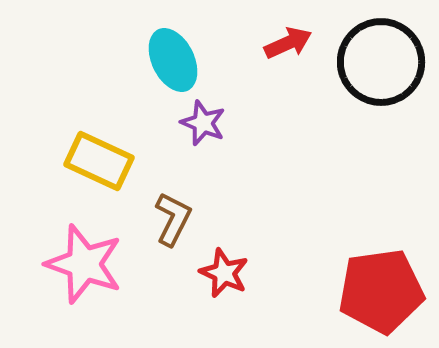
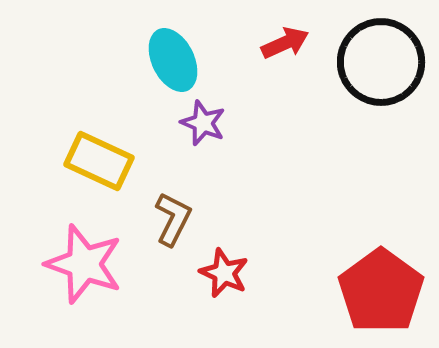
red arrow: moved 3 px left
red pentagon: rotated 28 degrees counterclockwise
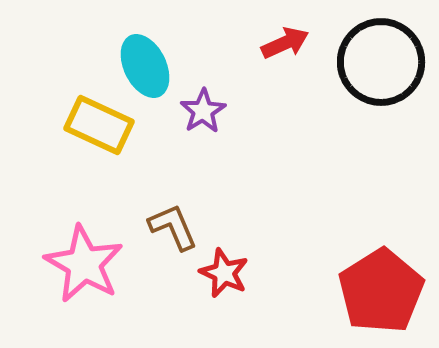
cyan ellipse: moved 28 px left, 6 px down
purple star: moved 12 px up; rotated 18 degrees clockwise
yellow rectangle: moved 36 px up
brown L-shape: moved 8 px down; rotated 50 degrees counterclockwise
pink star: rotated 10 degrees clockwise
red pentagon: rotated 4 degrees clockwise
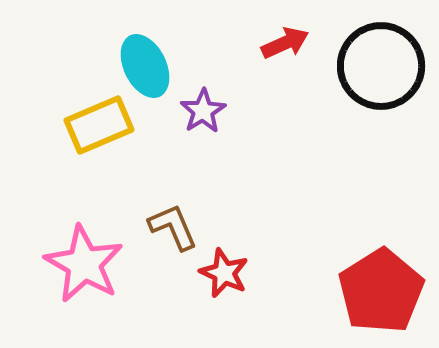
black circle: moved 4 px down
yellow rectangle: rotated 48 degrees counterclockwise
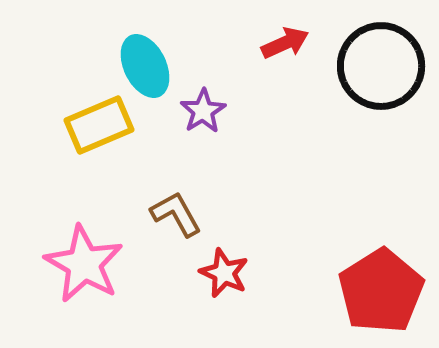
brown L-shape: moved 3 px right, 13 px up; rotated 6 degrees counterclockwise
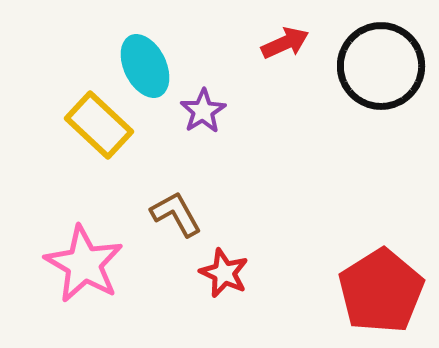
yellow rectangle: rotated 66 degrees clockwise
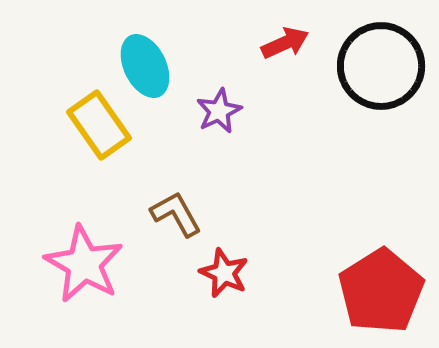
purple star: moved 16 px right; rotated 6 degrees clockwise
yellow rectangle: rotated 12 degrees clockwise
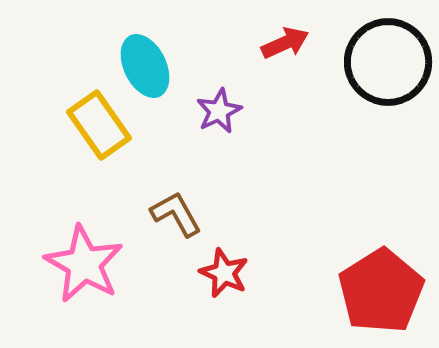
black circle: moved 7 px right, 4 px up
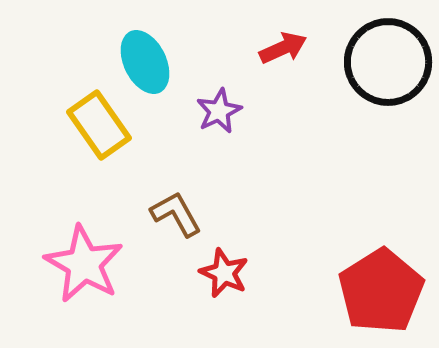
red arrow: moved 2 px left, 5 px down
cyan ellipse: moved 4 px up
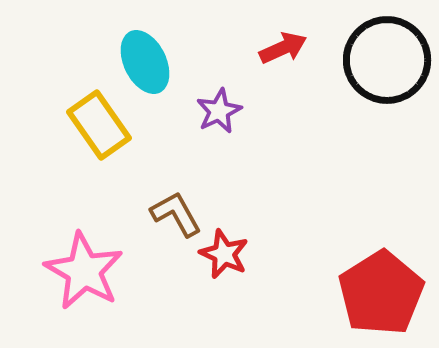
black circle: moved 1 px left, 2 px up
pink star: moved 7 px down
red star: moved 19 px up
red pentagon: moved 2 px down
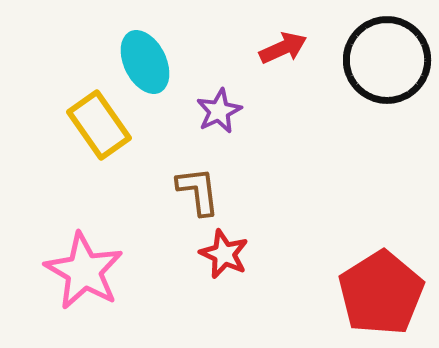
brown L-shape: moved 22 px right, 23 px up; rotated 22 degrees clockwise
